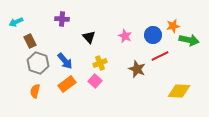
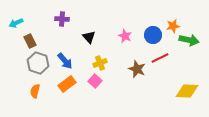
cyan arrow: moved 1 px down
red line: moved 2 px down
yellow diamond: moved 8 px right
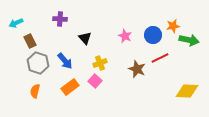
purple cross: moved 2 px left
black triangle: moved 4 px left, 1 px down
orange rectangle: moved 3 px right, 3 px down
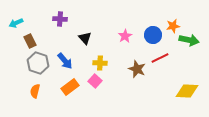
pink star: rotated 16 degrees clockwise
yellow cross: rotated 24 degrees clockwise
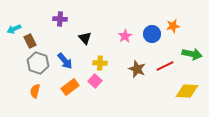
cyan arrow: moved 2 px left, 6 px down
blue circle: moved 1 px left, 1 px up
green arrow: moved 3 px right, 14 px down
red line: moved 5 px right, 8 px down
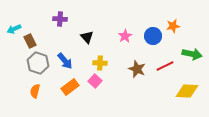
blue circle: moved 1 px right, 2 px down
black triangle: moved 2 px right, 1 px up
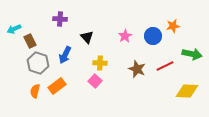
blue arrow: moved 6 px up; rotated 66 degrees clockwise
orange rectangle: moved 13 px left, 1 px up
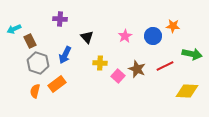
orange star: rotated 16 degrees clockwise
pink square: moved 23 px right, 5 px up
orange rectangle: moved 2 px up
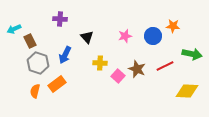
pink star: rotated 16 degrees clockwise
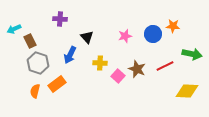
blue circle: moved 2 px up
blue arrow: moved 5 px right
